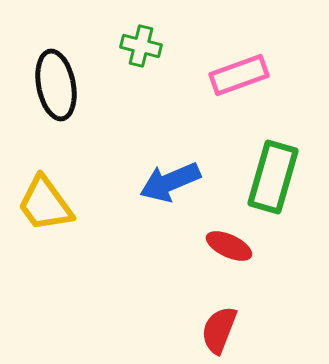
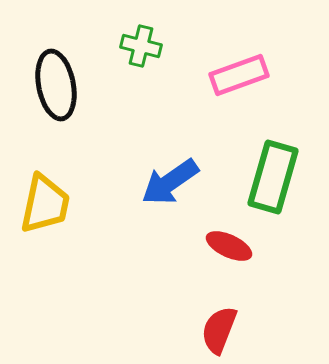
blue arrow: rotated 12 degrees counterclockwise
yellow trapezoid: rotated 132 degrees counterclockwise
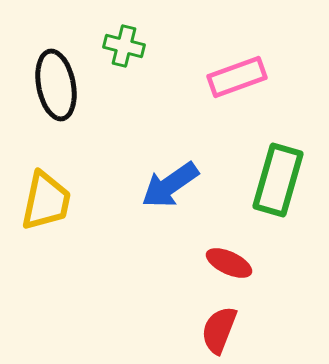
green cross: moved 17 px left
pink rectangle: moved 2 px left, 2 px down
green rectangle: moved 5 px right, 3 px down
blue arrow: moved 3 px down
yellow trapezoid: moved 1 px right, 3 px up
red ellipse: moved 17 px down
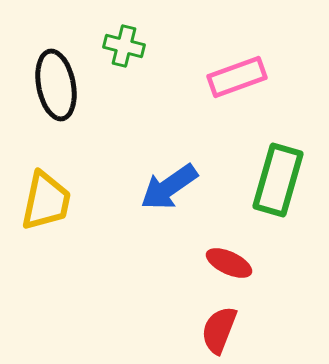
blue arrow: moved 1 px left, 2 px down
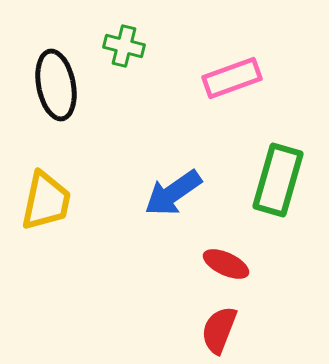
pink rectangle: moved 5 px left, 1 px down
blue arrow: moved 4 px right, 6 px down
red ellipse: moved 3 px left, 1 px down
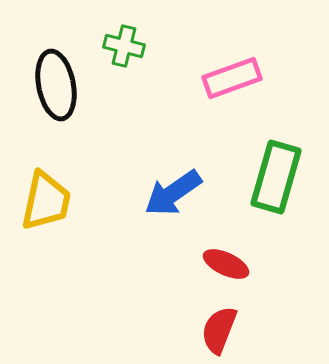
green rectangle: moved 2 px left, 3 px up
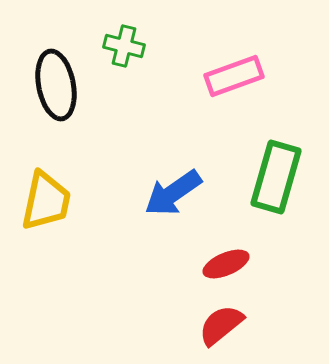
pink rectangle: moved 2 px right, 2 px up
red ellipse: rotated 48 degrees counterclockwise
red semicircle: moved 2 px right, 5 px up; rotated 30 degrees clockwise
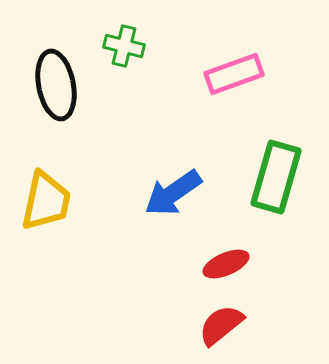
pink rectangle: moved 2 px up
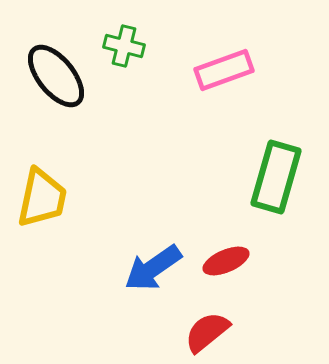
pink rectangle: moved 10 px left, 4 px up
black ellipse: moved 9 px up; rotated 28 degrees counterclockwise
blue arrow: moved 20 px left, 75 px down
yellow trapezoid: moved 4 px left, 3 px up
red ellipse: moved 3 px up
red semicircle: moved 14 px left, 7 px down
